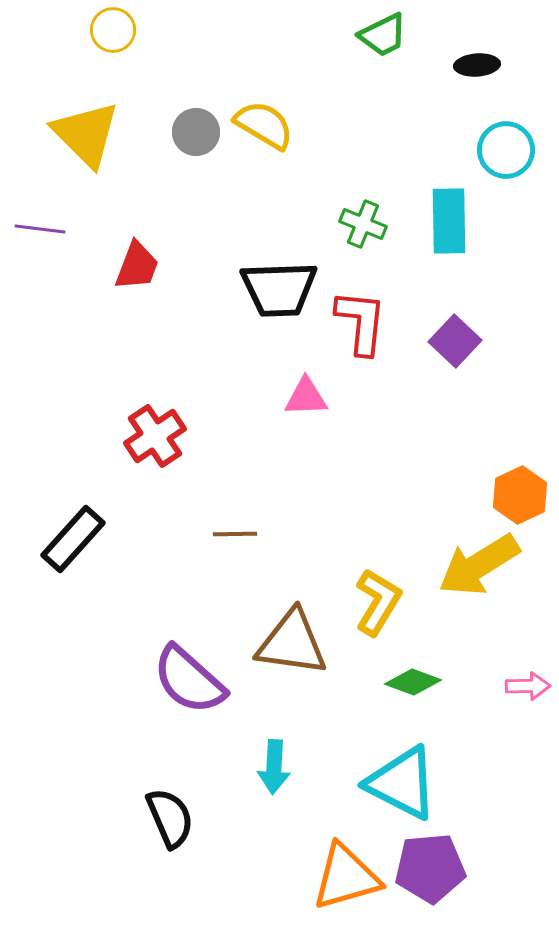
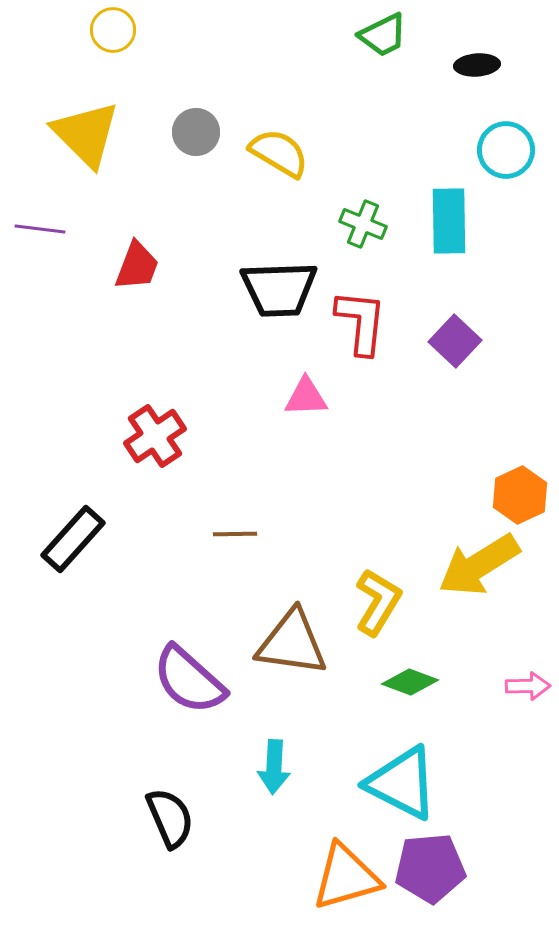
yellow semicircle: moved 15 px right, 28 px down
green diamond: moved 3 px left
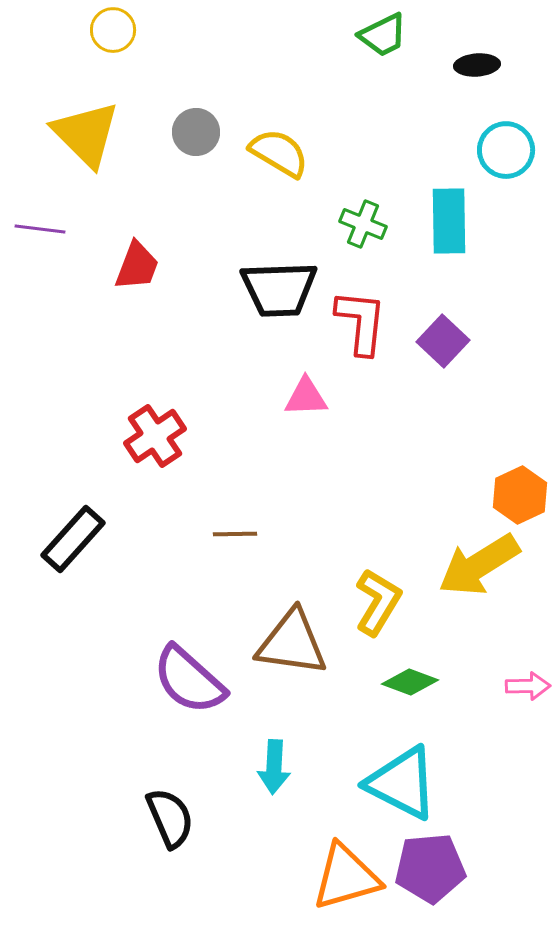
purple square: moved 12 px left
